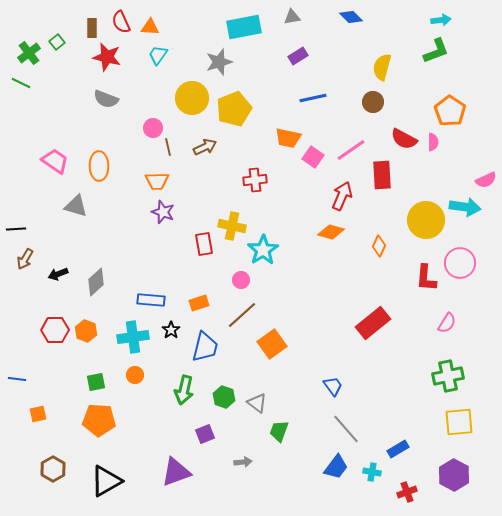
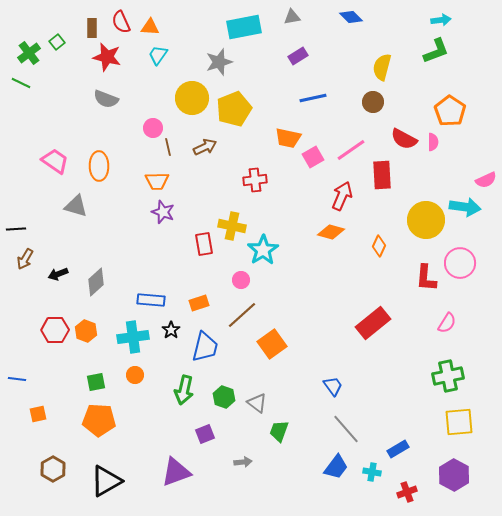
pink square at (313, 157): rotated 25 degrees clockwise
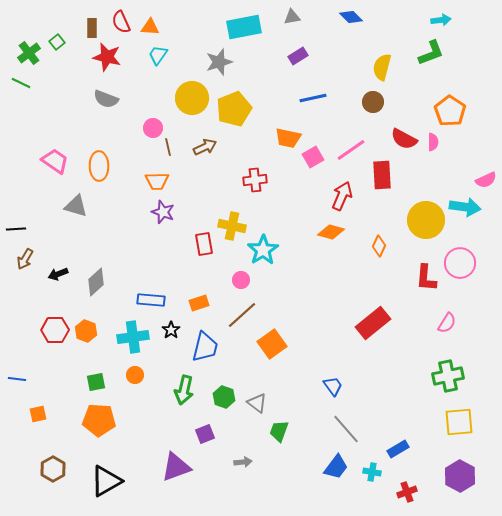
green L-shape at (436, 51): moved 5 px left, 2 px down
purple triangle at (176, 472): moved 5 px up
purple hexagon at (454, 475): moved 6 px right, 1 px down
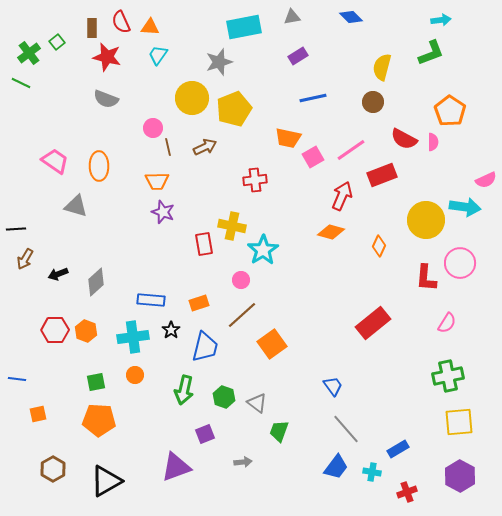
red rectangle at (382, 175): rotated 72 degrees clockwise
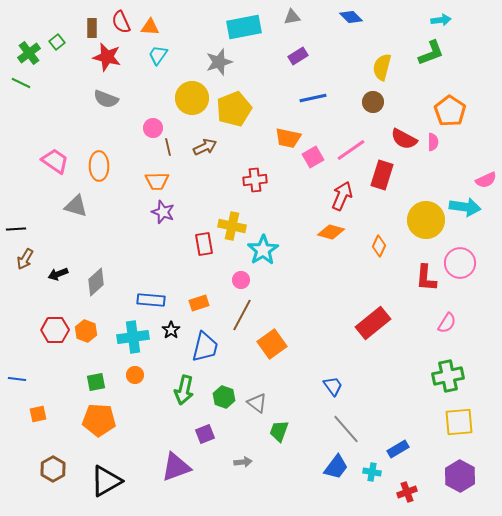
red rectangle at (382, 175): rotated 52 degrees counterclockwise
brown line at (242, 315): rotated 20 degrees counterclockwise
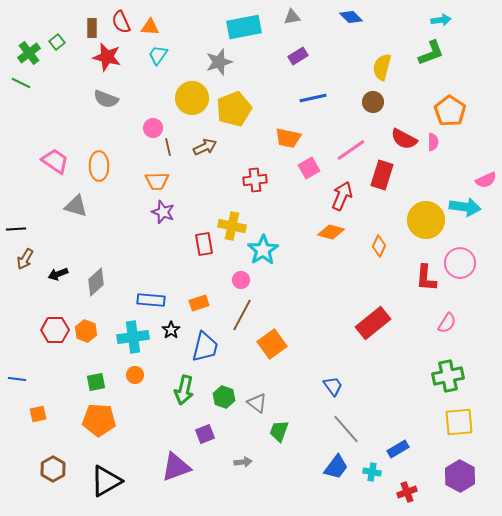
pink square at (313, 157): moved 4 px left, 11 px down
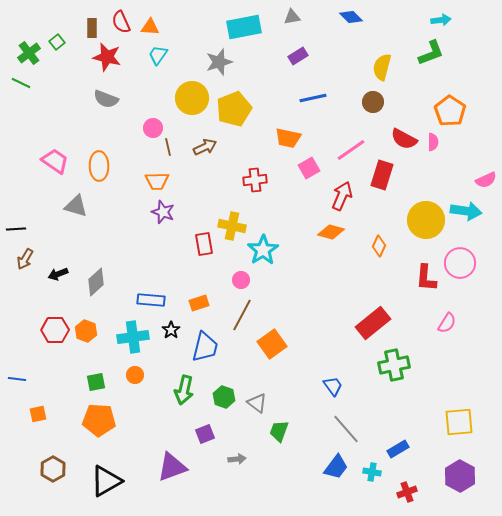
cyan arrow at (465, 207): moved 1 px right, 4 px down
green cross at (448, 376): moved 54 px left, 11 px up
gray arrow at (243, 462): moved 6 px left, 3 px up
purple triangle at (176, 467): moved 4 px left
